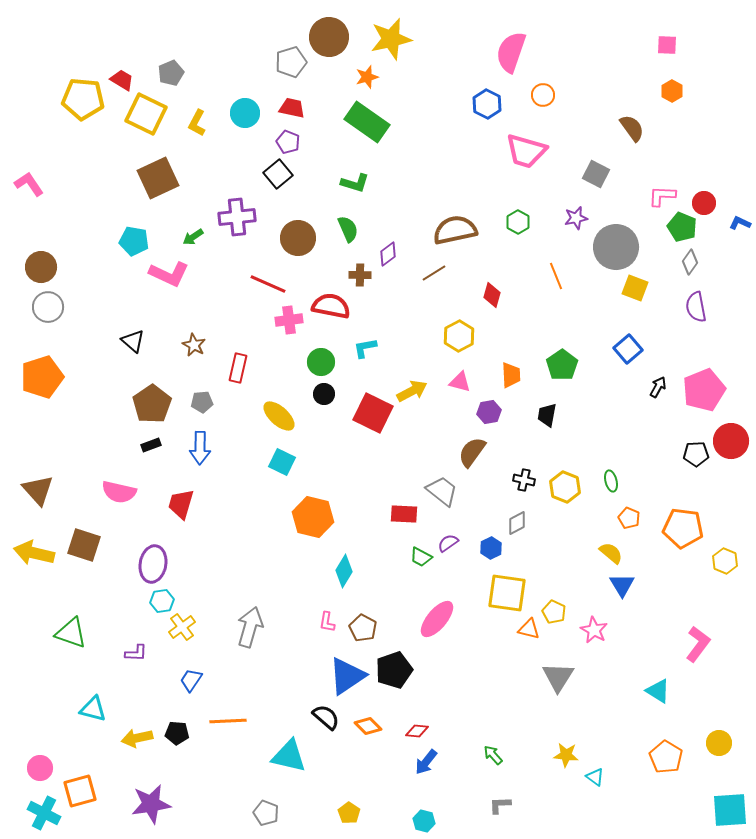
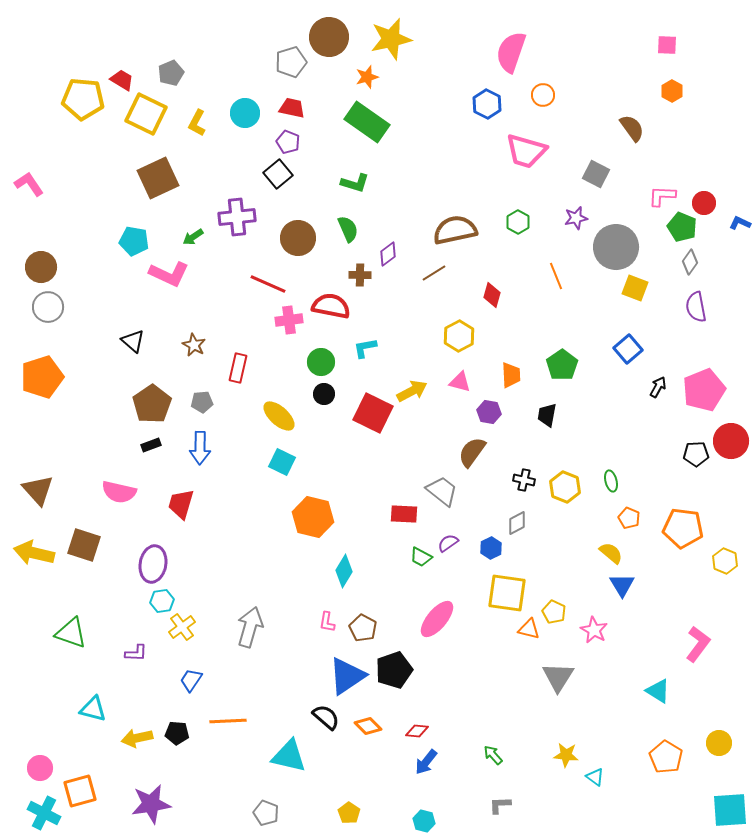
purple hexagon at (489, 412): rotated 20 degrees clockwise
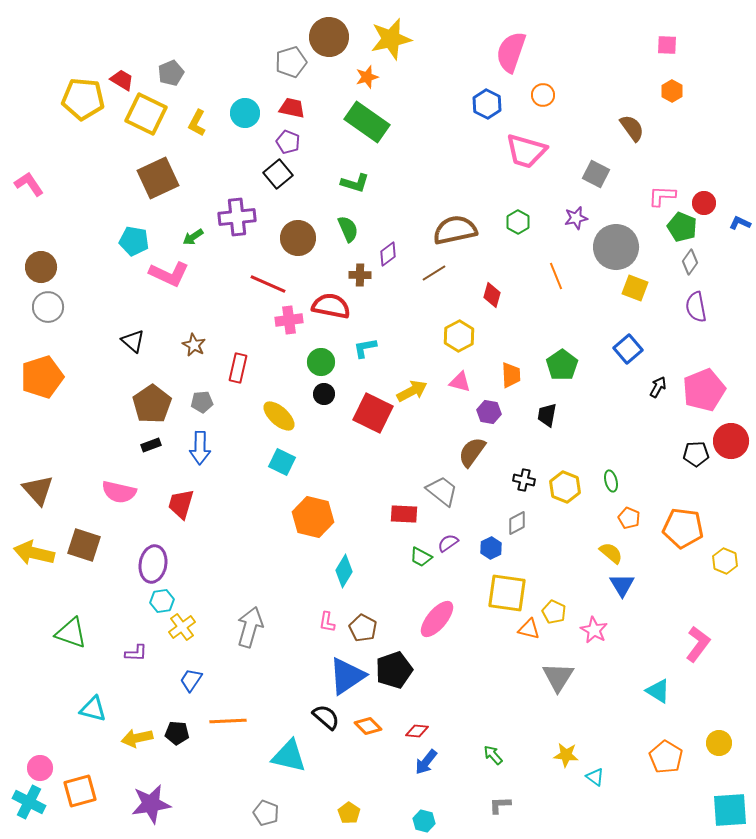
cyan cross at (44, 813): moved 15 px left, 11 px up
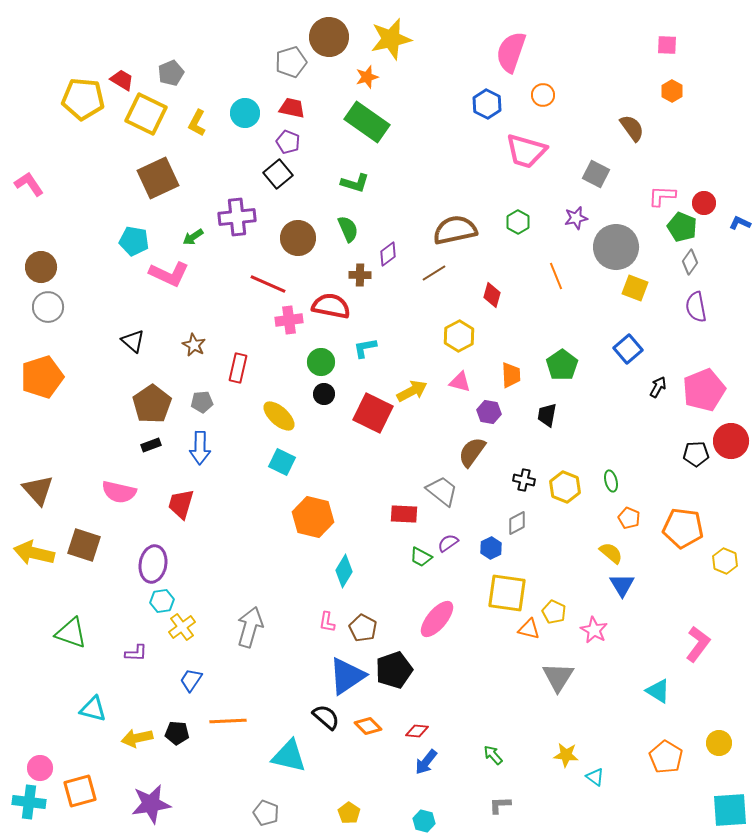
cyan cross at (29, 802): rotated 20 degrees counterclockwise
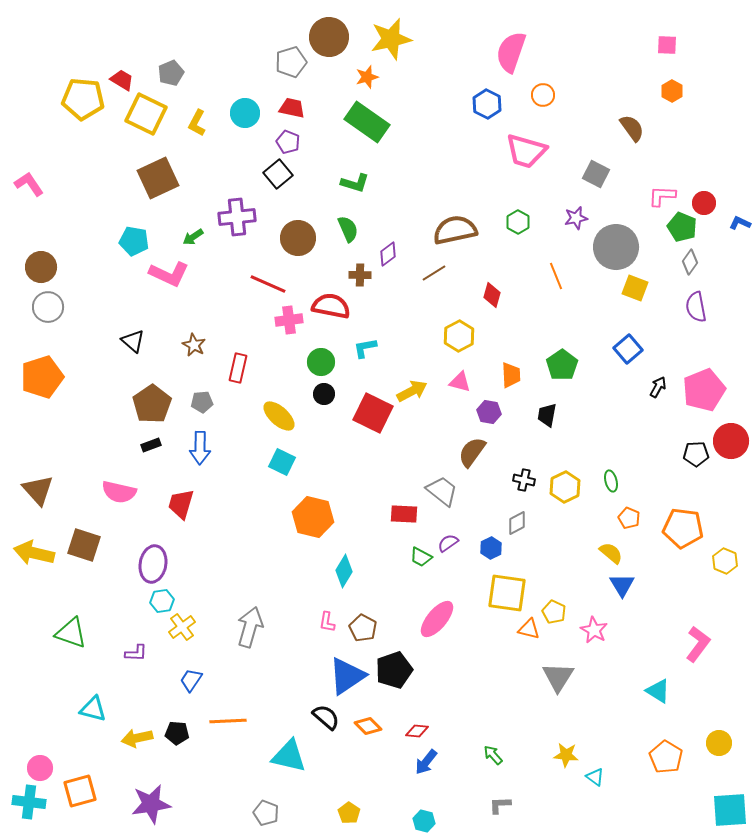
yellow hexagon at (565, 487): rotated 12 degrees clockwise
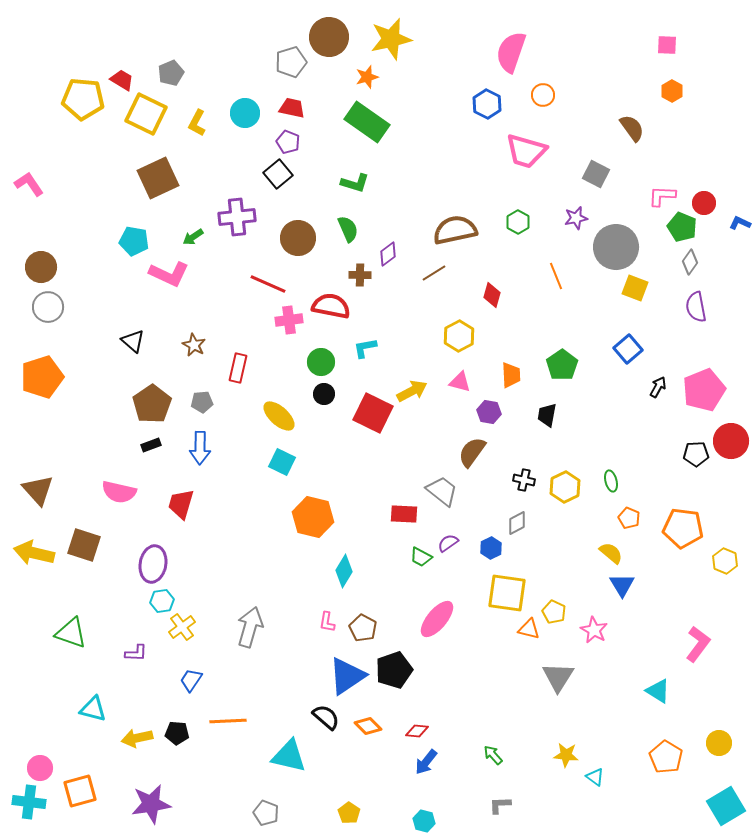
cyan square at (730, 810): moved 4 px left, 4 px up; rotated 27 degrees counterclockwise
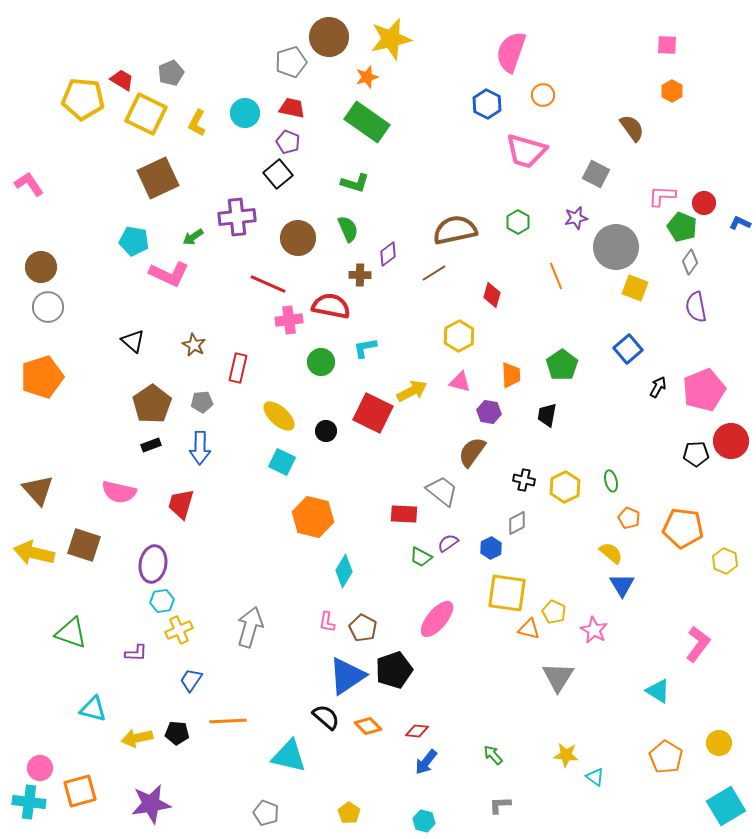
black circle at (324, 394): moved 2 px right, 37 px down
yellow cross at (182, 627): moved 3 px left, 3 px down; rotated 12 degrees clockwise
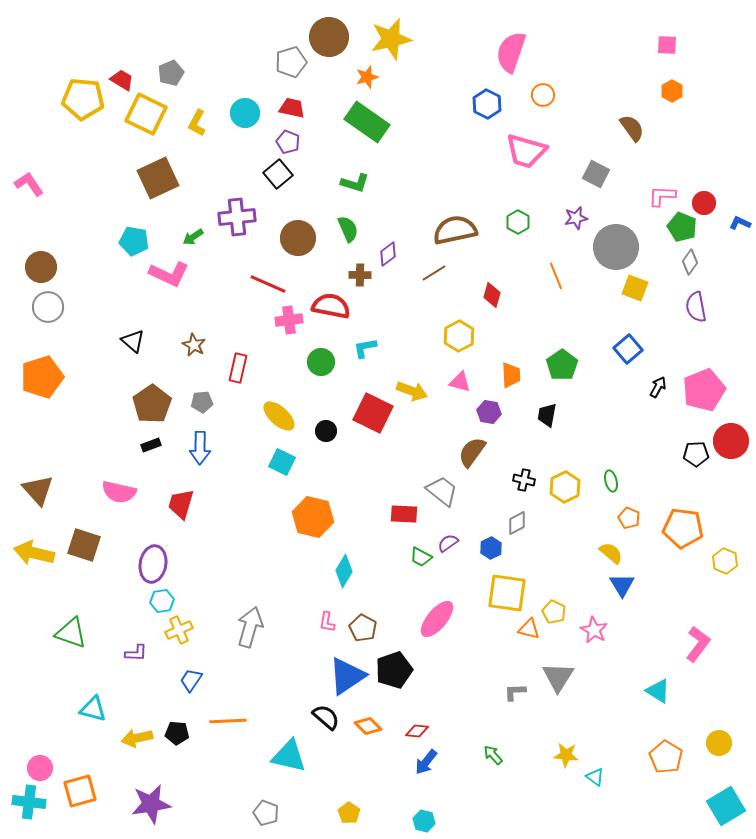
yellow arrow at (412, 391): rotated 48 degrees clockwise
gray L-shape at (500, 805): moved 15 px right, 113 px up
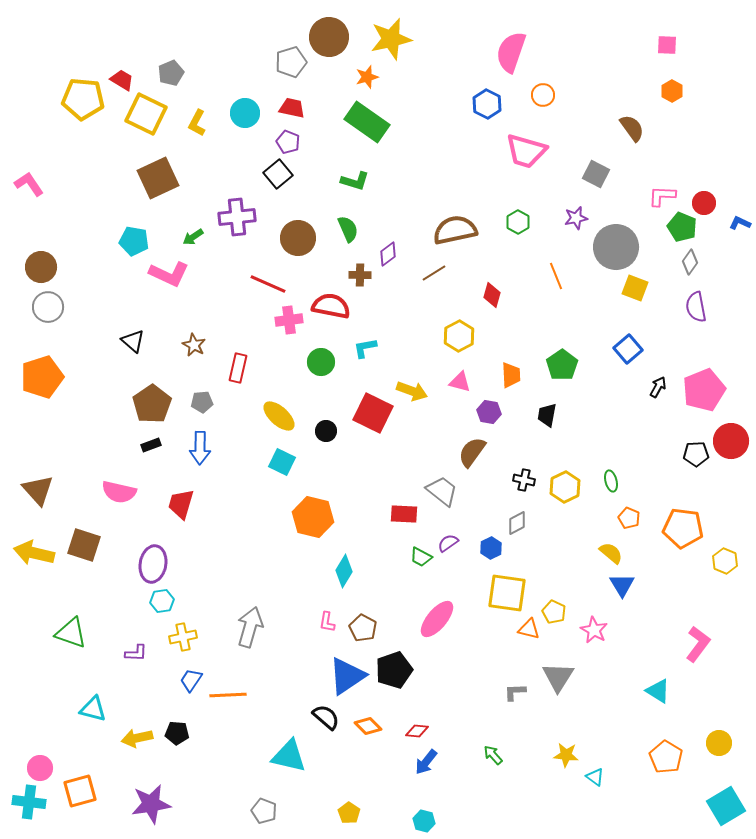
green L-shape at (355, 183): moved 2 px up
yellow cross at (179, 630): moved 4 px right, 7 px down; rotated 12 degrees clockwise
orange line at (228, 721): moved 26 px up
gray pentagon at (266, 813): moved 2 px left, 2 px up
